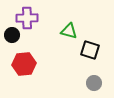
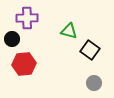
black circle: moved 4 px down
black square: rotated 18 degrees clockwise
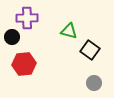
black circle: moved 2 px up
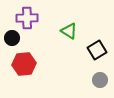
green triangle: rotated 18 degrees clockwise
black circle: moved 1 px down
black square: moved 7 px right; rotated 24 degrees clockwise
gray circle: moved 6 px right, 3 px up
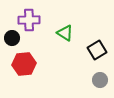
purple cross: moved 2 px right, 2 px down
green triangle: moved 4 px left, 2 px down
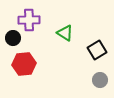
black circle: moved 1 px right
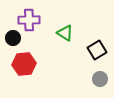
gray circle: moved 1 px up
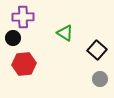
purple cross: moved 6 px left, 3 px up
black square: rotated 18 degrees counterclockwise
